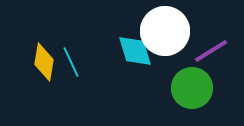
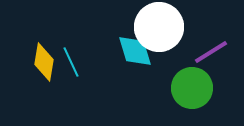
white circle: moved 6 px left, 4 px up
purple line: moved 1 px down
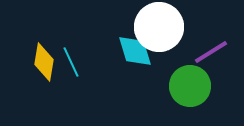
green circle: moved 2 px left, 2 px up
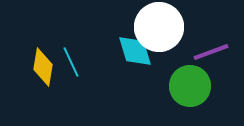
purple line: rotated 12 degrees clockwise
yellow diamond: moved 1 px left, 5 px down
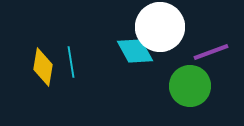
white circle: moved 1 px right
cyan diamond: rotated 12 degrees counterclockwise
cyan line: rotated 16 degrees clockwise
